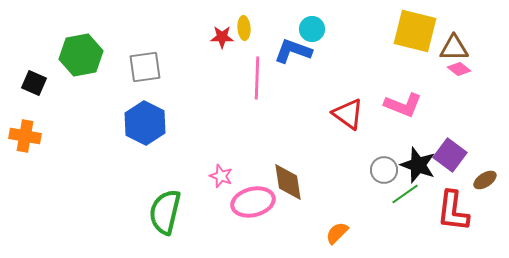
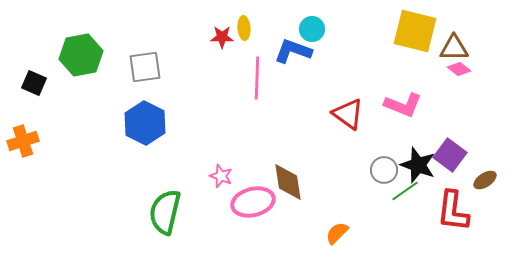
orange cross: moved 2 px left, 5 px down; rotated 28 degrees counterclockwise
green line: moved 3 px up
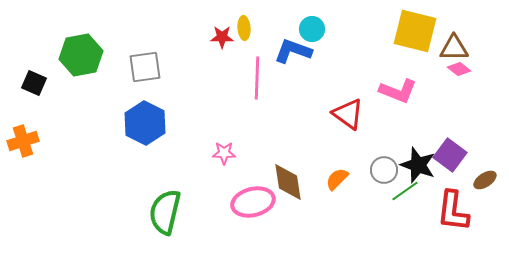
pink L-shape: moved 5 px left, 14 px up
pink star: moved 3 px right, 23 px up; rotated 20 degrees counterclockwise
orange semicircle: moved 54 px up
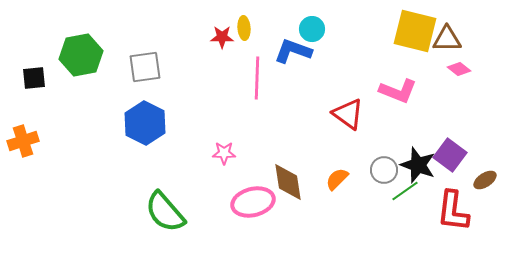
brown triangle: moved 7 px left, 9 px up
black square: moved 5 px up; rotated 30 degrees counterclockwise
green semicircle: rotated 54 degrees counterclockwise
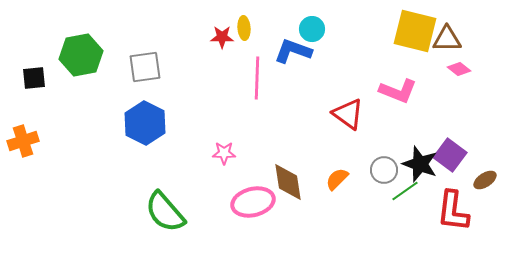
black star: moved 2 px right, 1 px up
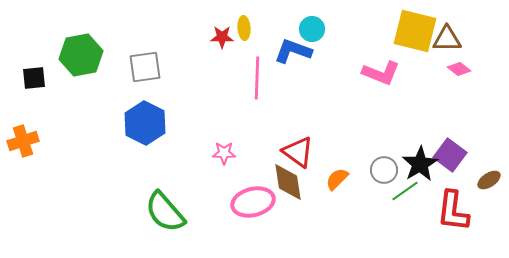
pink L-shape: moved 17 px left, 18 px up
red triangle: moved 50 px left, 38 px down
black star: rotated 21 degrees clockwise
brown ellipse: moved 4 px right
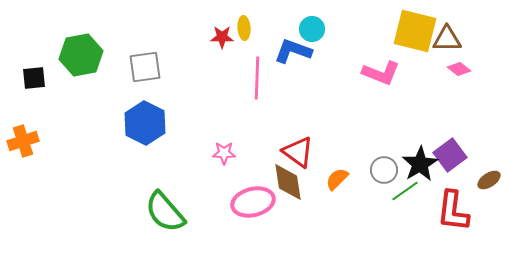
purple square: rotated 16 degrees clockwise
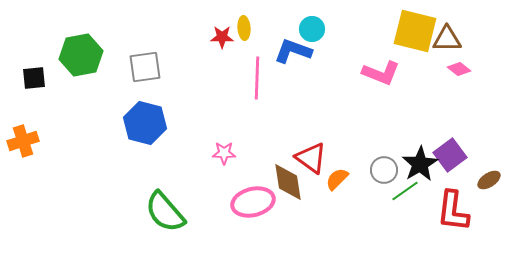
blue hexagon: rotated 12 degrees counterclockwise
red triangle: moved 13 px right, 6 px down
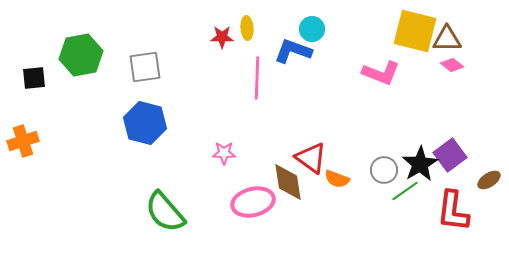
yellow ellipse: moved 3 px right
pink diamond: moved 7 px left, 4 px up
orange semicircle: rotated 115 degrees counterclockwise
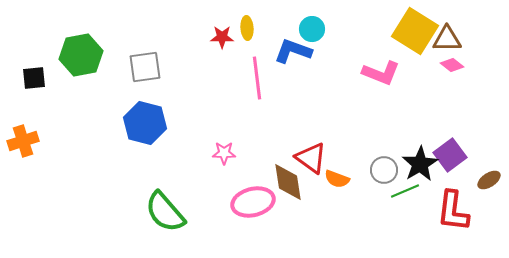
yellow square: rotated 18 degrees clockwise
pink line: rotated 9 degrees counterclockwise
green line: rotated 12 degrees clockwise
